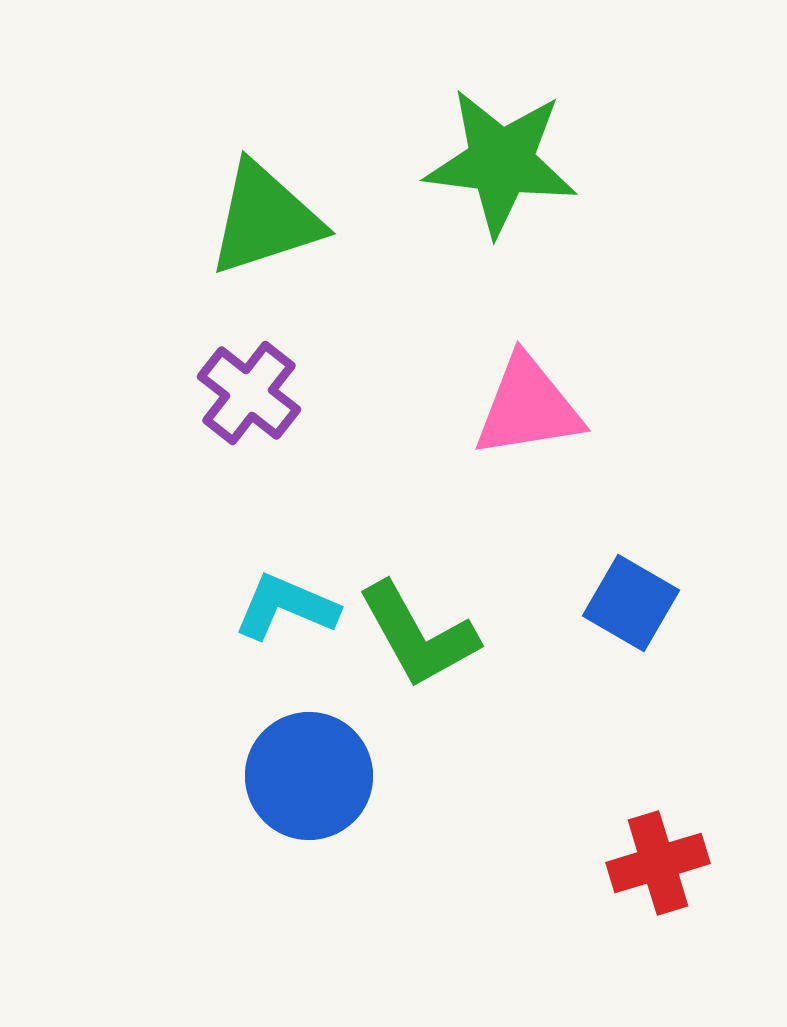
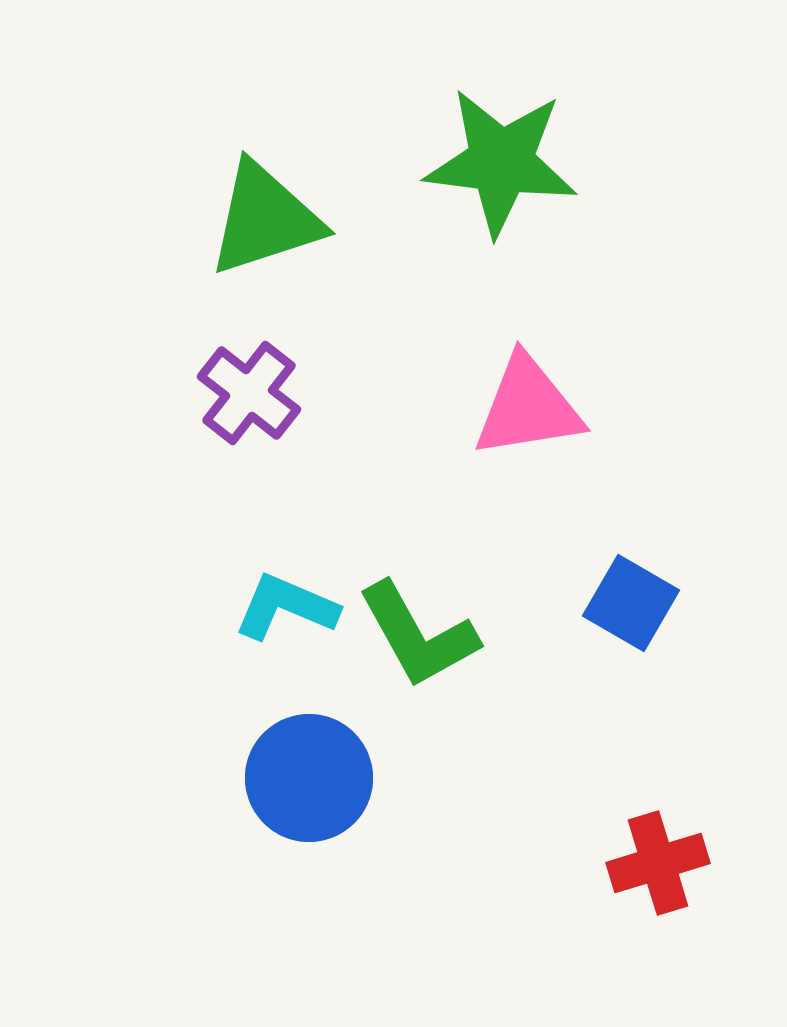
blue circle: moved 2 px down
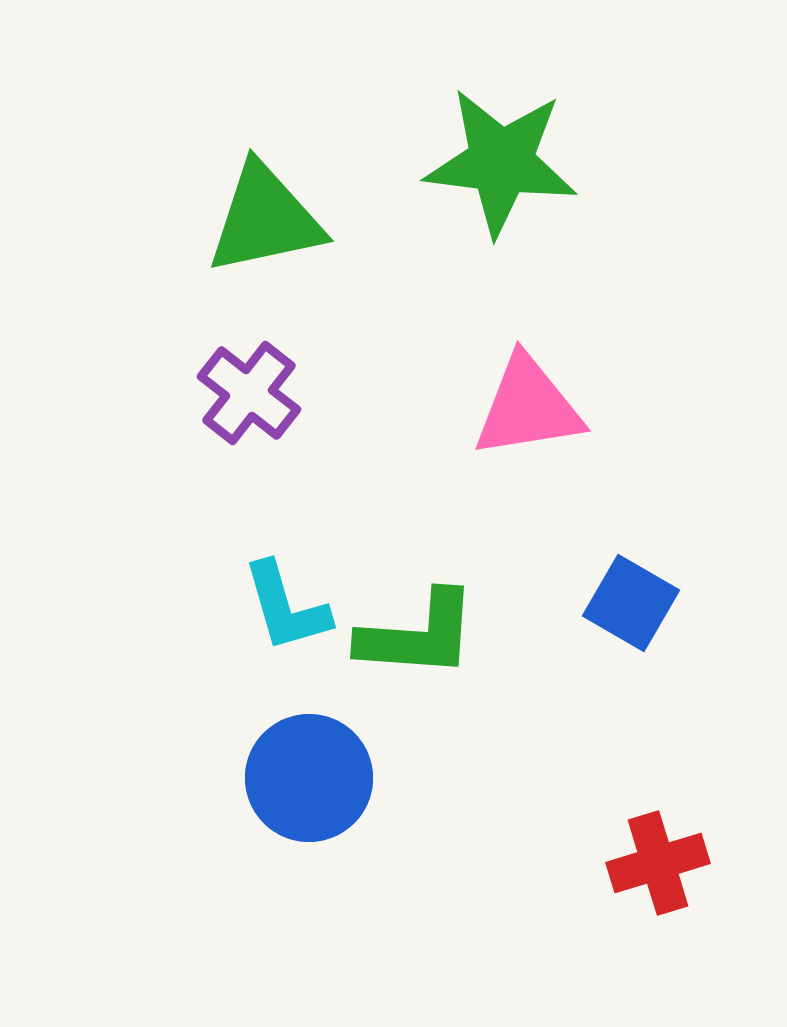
green triangle: rotated 6 degrees clockwise
cyan L-shape: rotated 129 degrees counterclockwise
green L-shape: rotated 57 degrees counterclockwise
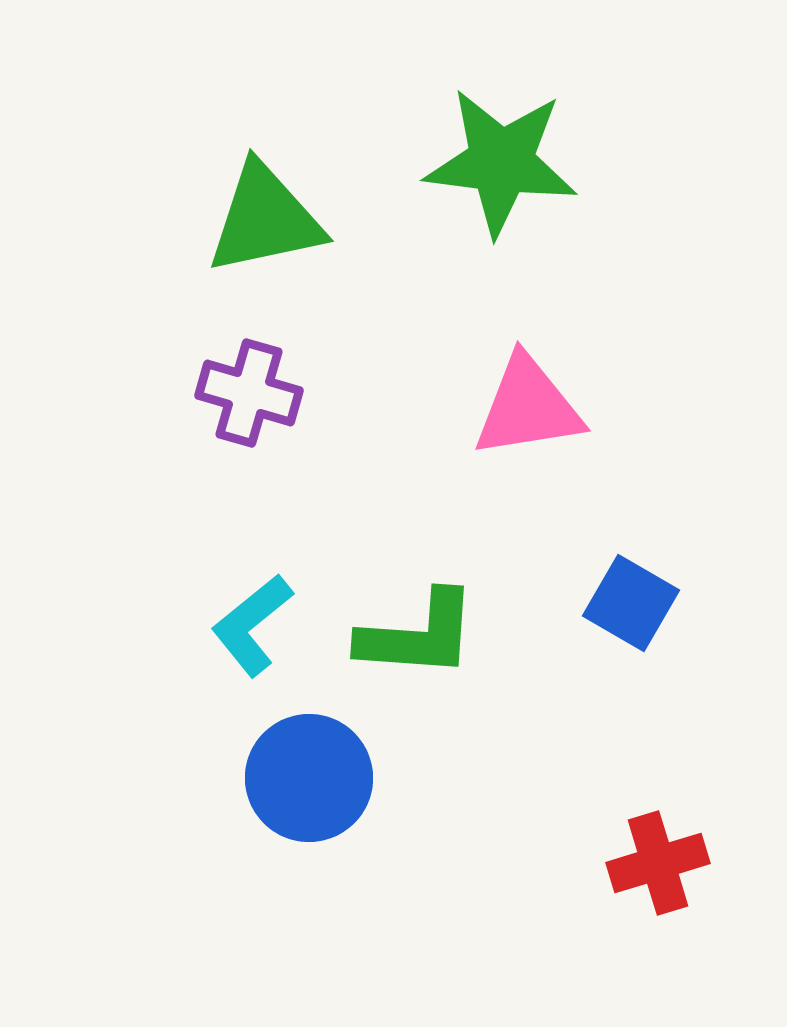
purple cross: rotated 22 degrees counterclockwise
cyan L-shape: moved 34 px left, 18 px down; rotated 67 degrees clockwise
